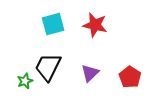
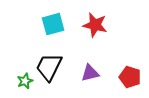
black trapezoid: moved 1 px right
purple triangle: rotated 30 degrees clockwise
red pentagon: rotated 15 degrees counterclockwise
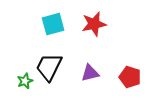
red star: moved 1 px left, 1 px up; rotated 25 degrees counterclockwise
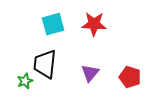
red star: rotated 15 degrees clockwise
black trapezoid: moved 4 px left, 3 px up; rotated 20 degrees counterclockwise
purple triangle: rotated 36 degrees counterclockwise
